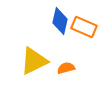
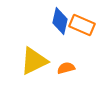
orange rectangle: moved 2 px left, 2 px up
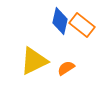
orange rectangle: rotated 15 degrees clockwise
orange semicircle: rotated 18 degrees counterclockwise
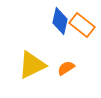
yellow triangle: moved 2 px left, 4 px down
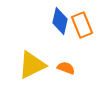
orange rectangle: rotated 30 degrees clockwise
orange semicircle: rotated 54 degrees clockwise
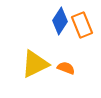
blue diamond: rotated 20 degrees clockwise
yellow triangle: moved 3 px right, 1 px up
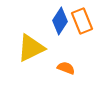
orange rectangle: moved 4 px up
yellow triangle: moved 4 px left, 16 px up
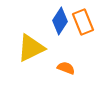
orange rectangle: moved 1 px right, 1 px down
